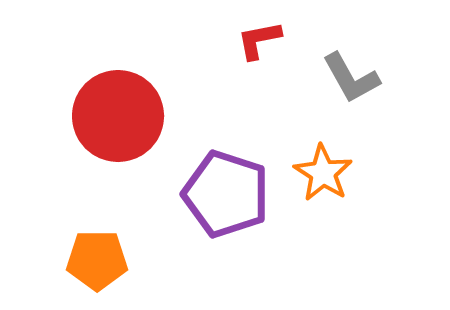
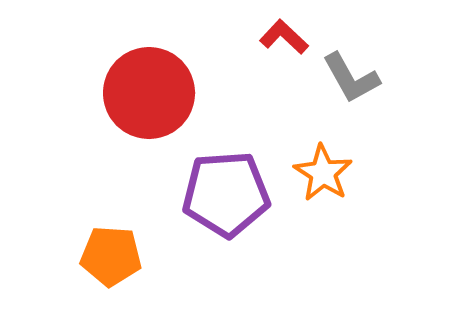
red L-shape: moved 25 px right, 3 px up; rotated 54 degrees clockwise
red circle: moved 31 px right, 23 px up
purple pentagon: rotated 22 degrees counterclockwise
orange pentagon: moved 14 px right, 4 px up; rotated 4 degrees clockwise
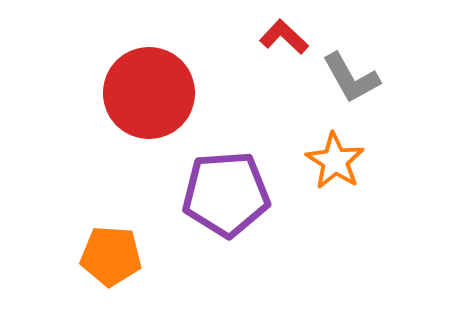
orange star: moved 12 px right, 12 px up
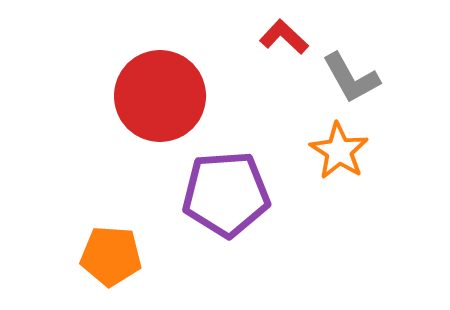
red circle: moved 11 px right, 3 px down
orange star: moved 4 px right, 10 px up
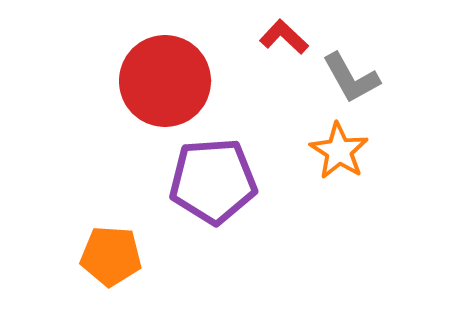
red circle: moved 5 px right, 15 px up
purple pentagon: moved 13 px left, 13 px up
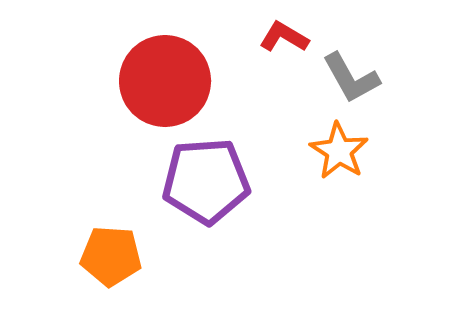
red L-shape: rotated 12 degrees counterclockwise
purple pentagon: moved 7 px left
